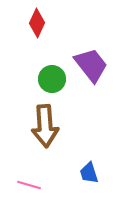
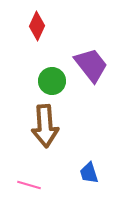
red diamond: moved 3 px down
green circle: moved 2 px down
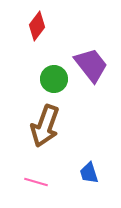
red diamond: rotated 12 degrees clockwise
green circle: moved 2 px right, 2 px up
brown arrow: rotated 24 degrees clockwise
pink line: moved 7 px right, 3 px up
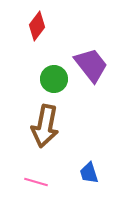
brown arrow: rotated 9 degrees counterclockwise
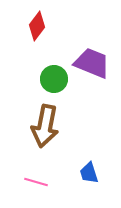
purple trapezoid: moved 1 px right, 2 px up; rotated 30 degrees counterclockwise
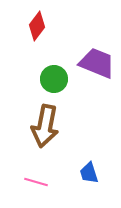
purple trapezoid: moved 5 px right
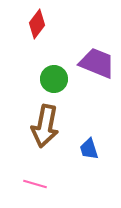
red diamond: moved 2 px up
blue trapezoid: moved 24 px up
pink line: moved 1 px left, 2 px down
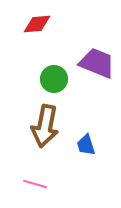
red diamond: rotated 48 degrees clockwise
blue trapezoid: moved 3 px left, 4 px up
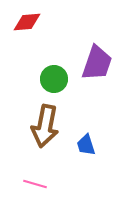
red diamond: moved 10 px left, 2 px up
purple trapezoid: rotated 87 degrees clockwise
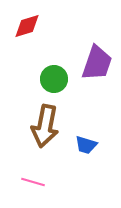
red diamond: moved 4 px down; rotated 12 degrees counterclockwise
blue trapezoid: rotated 55 degrees counterclockwise
pink line: moved 2 px left, 2 px up
